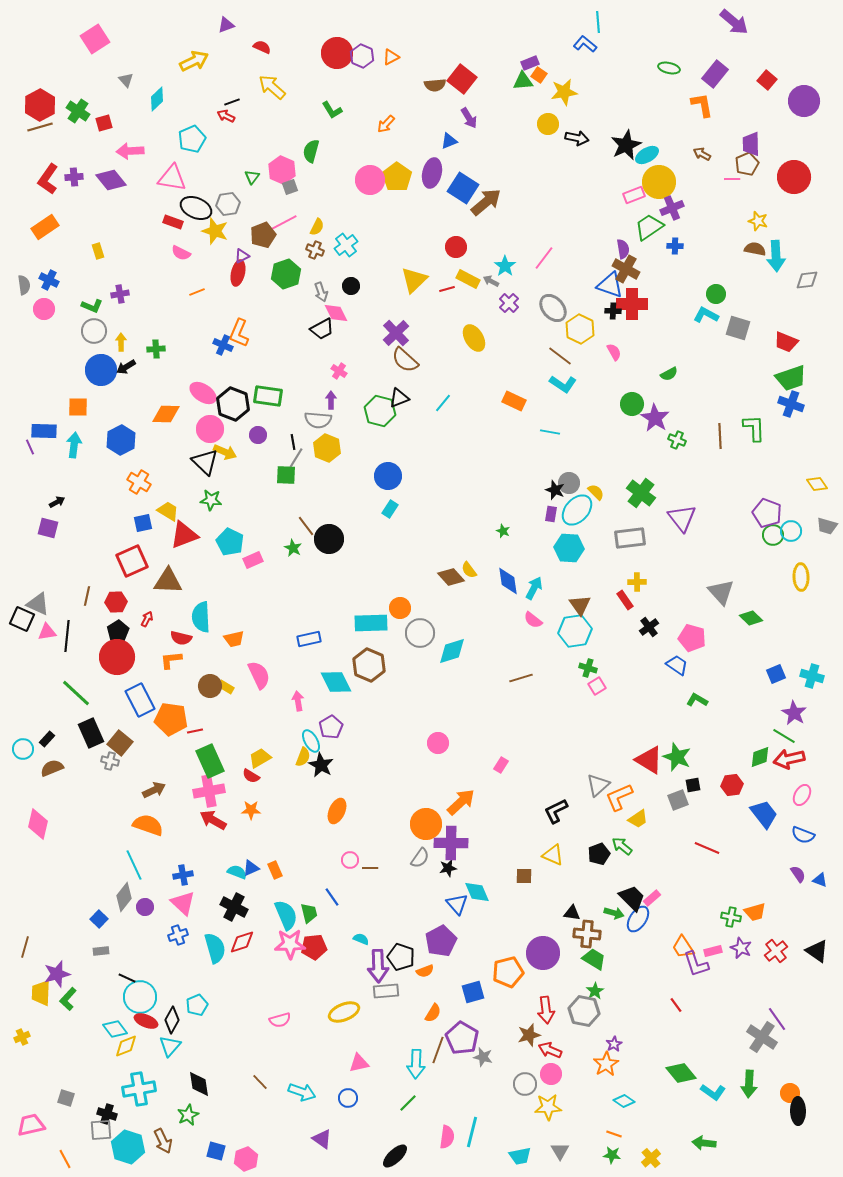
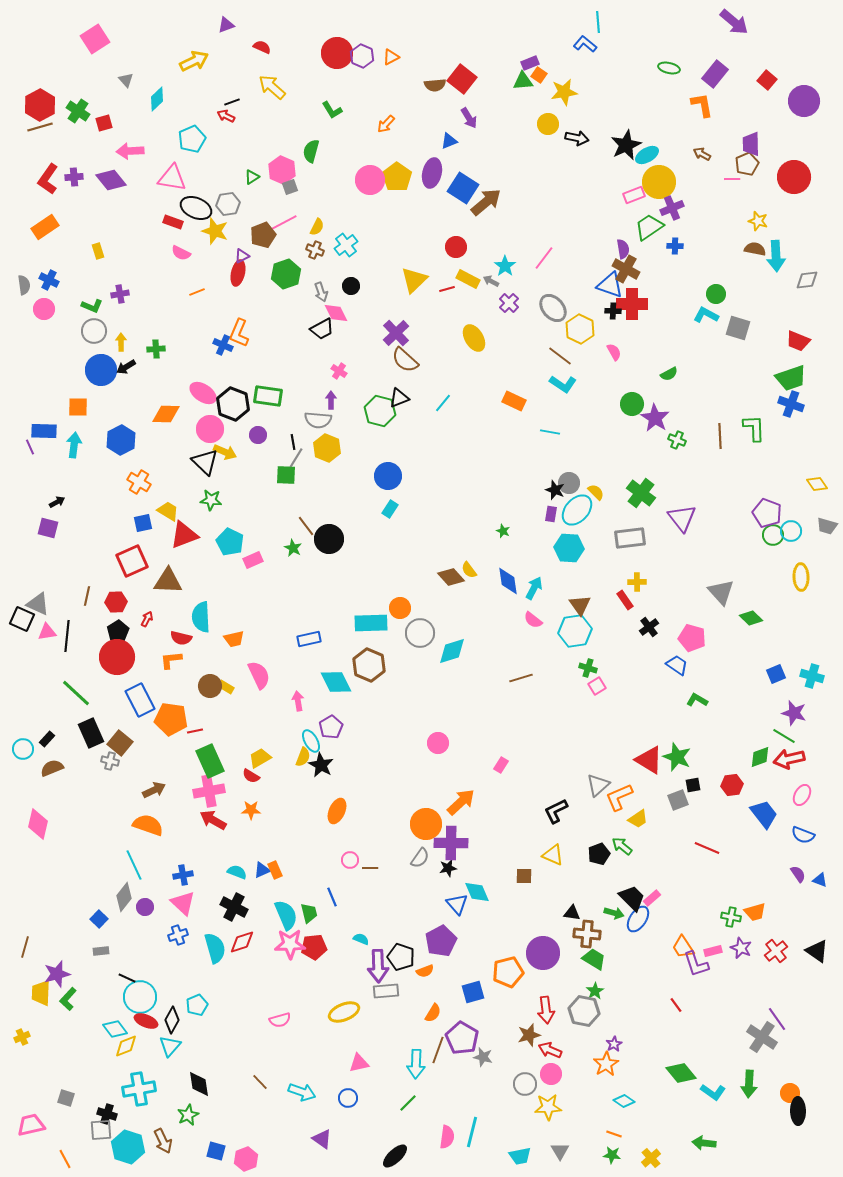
green triangle at (252, 177): rotated 21 degrees clockwise
red trapezoid at (786, 342): moved 12 px right, 1 px up
purple star at (794, 713): rotated 15 degrees counterclockwise
blue triangle at (251, 868): moved 11 px right, 2 px down
blue line at (332, 897): rotated 12 degrees clockwise
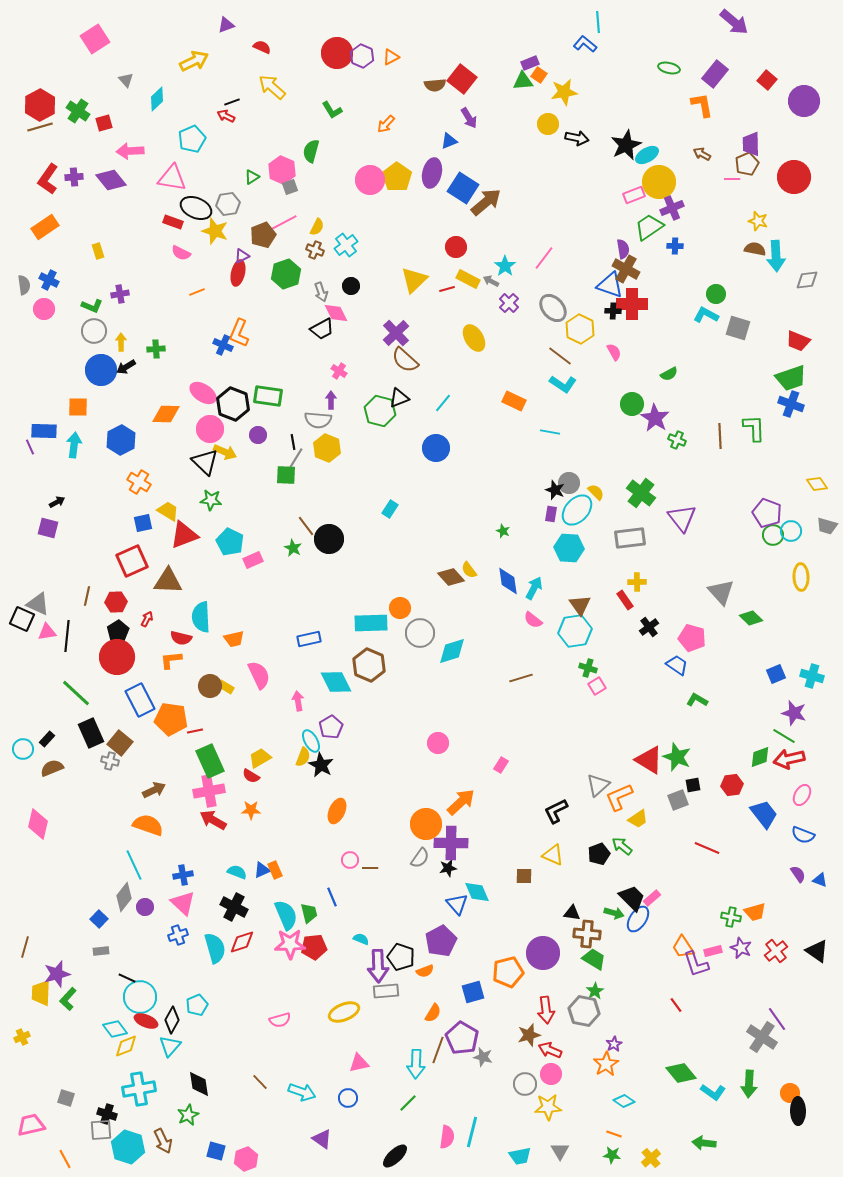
blue circle at (388, 476): moved 48 px right, 28 px up
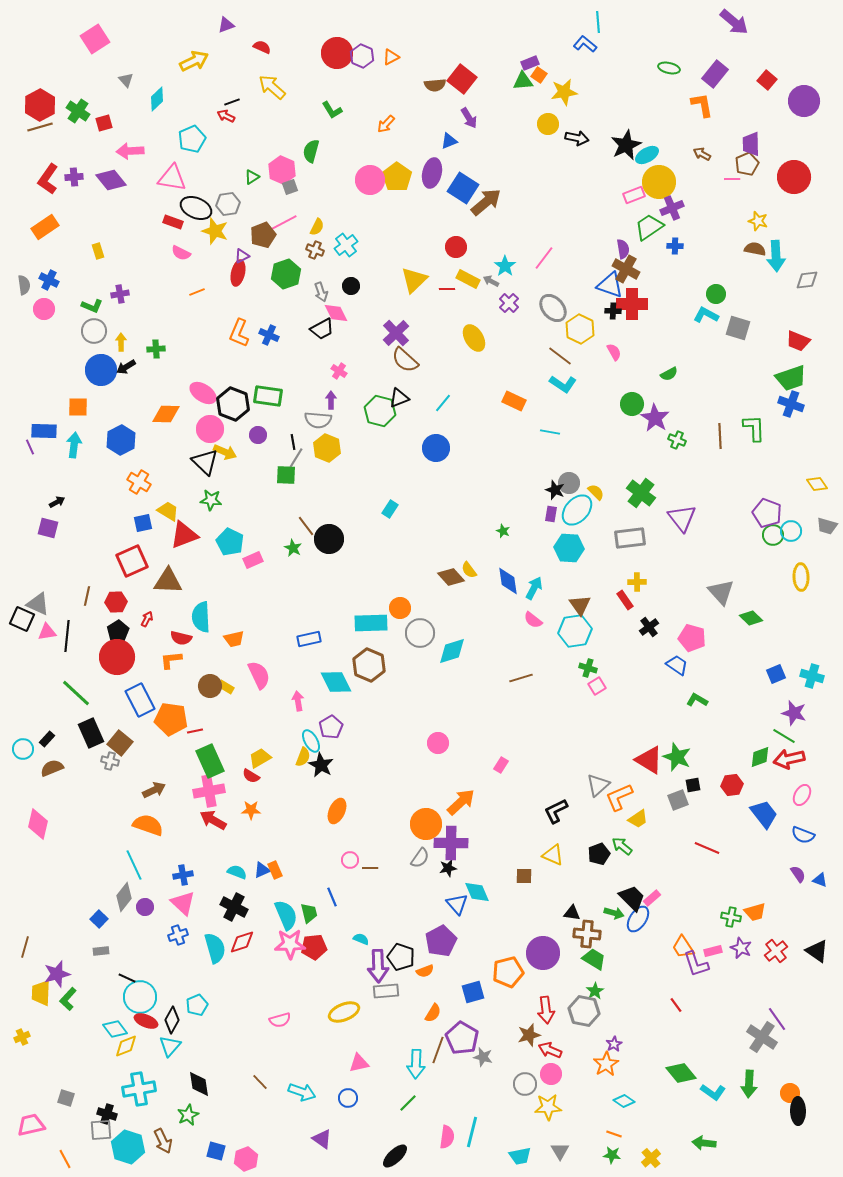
red line at (447, 289): rotated 14 degrees clockwise
blue cross at (223, 345): moved 46 px right, 10 px up
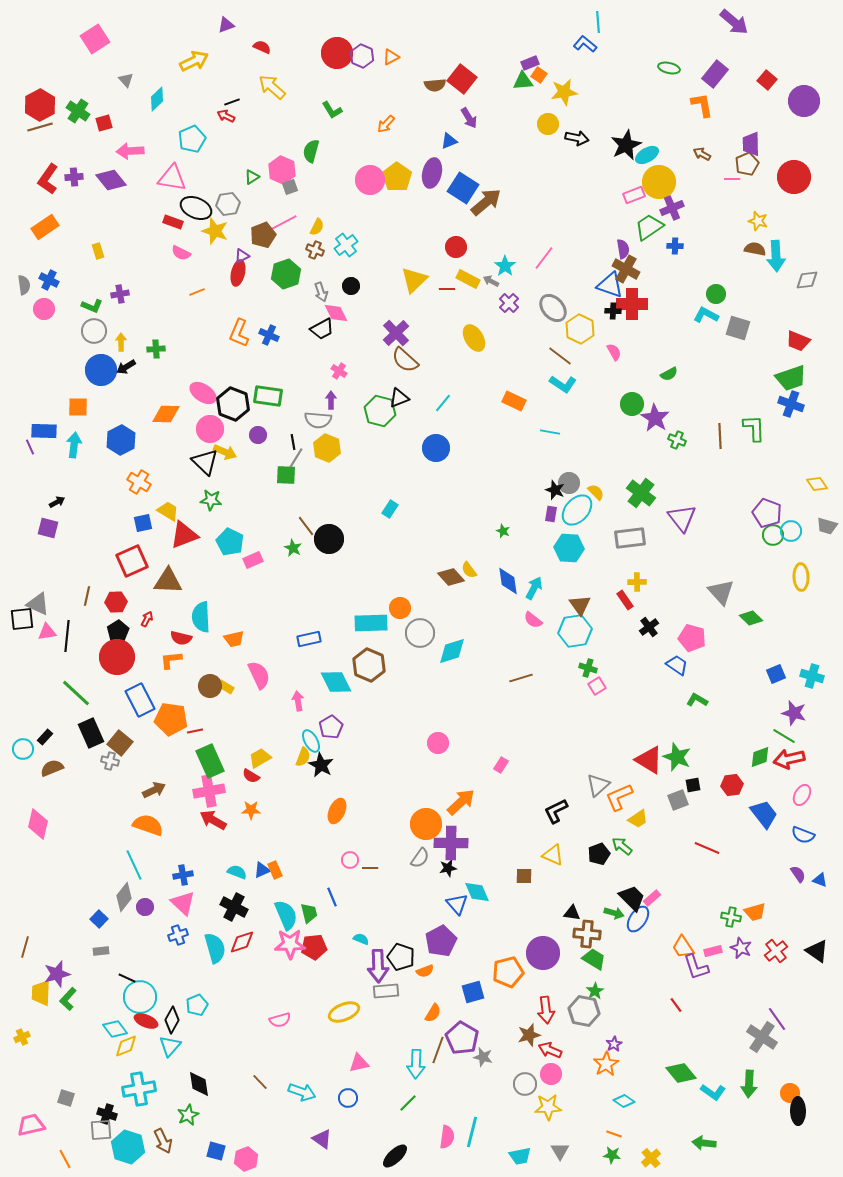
black square at (22, 619): rotated 30 degrees counterclockwise
black rectangle at (47, 739): moved 2 px left, 2 px up
purple L-shape at (696, 964): moved 3 px down
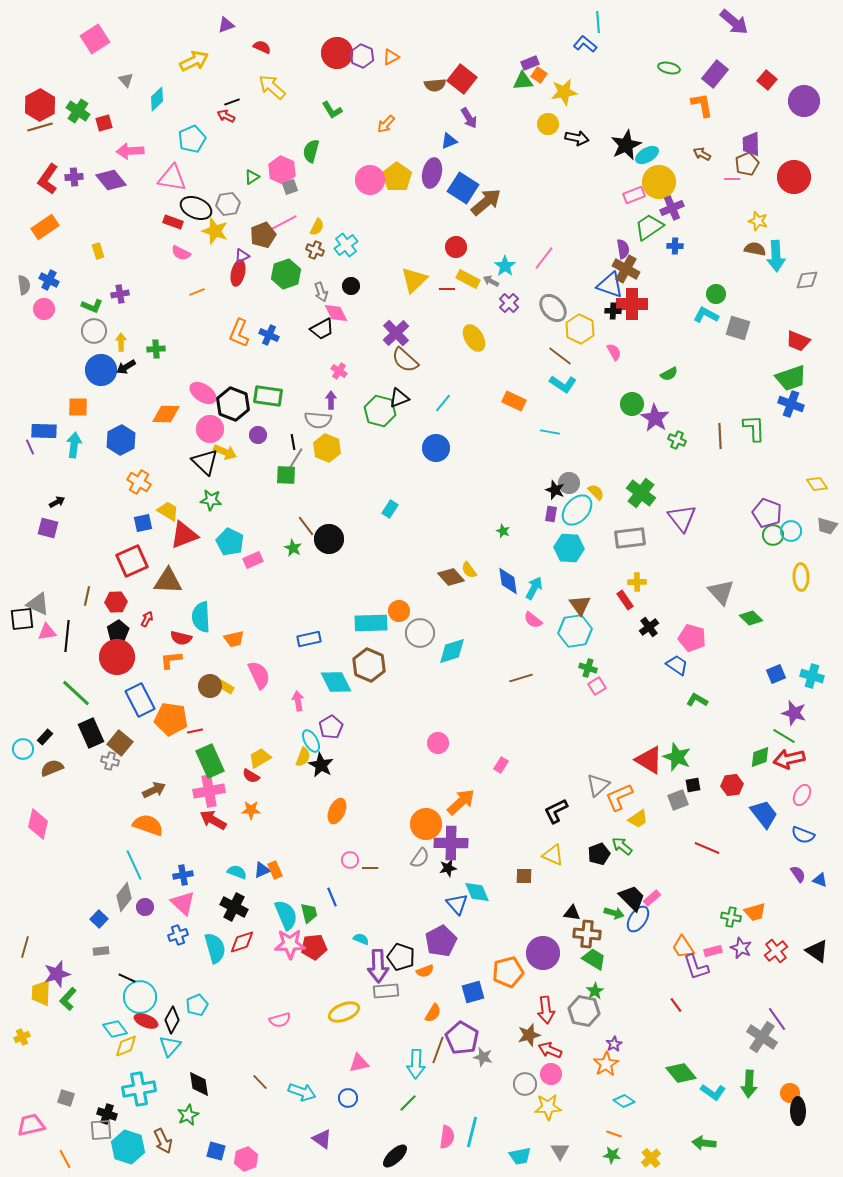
orange circle at (400, 608): moved 1 px left, 3 px down
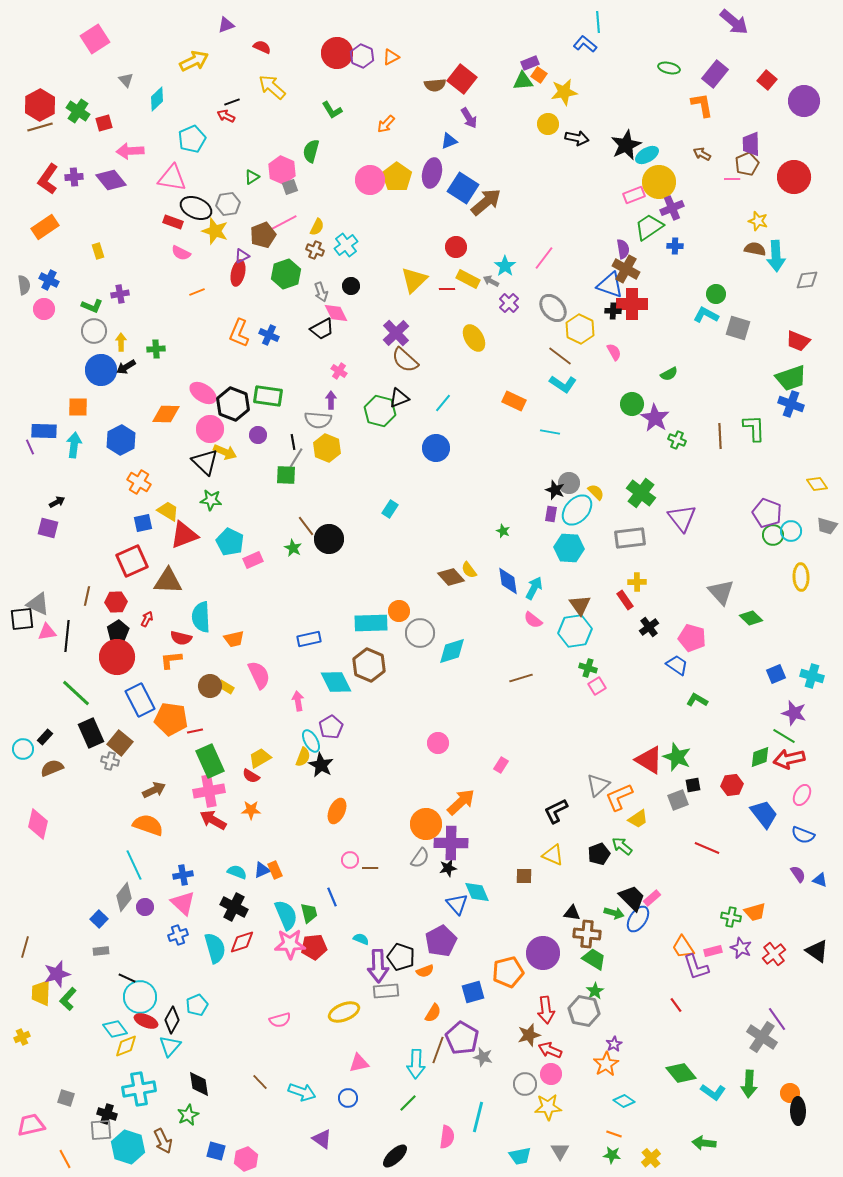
red cross at (776, 951): moved 2 px left, 3 px down
cyan line at (472, 1132): moved 6 px right, 15 px up
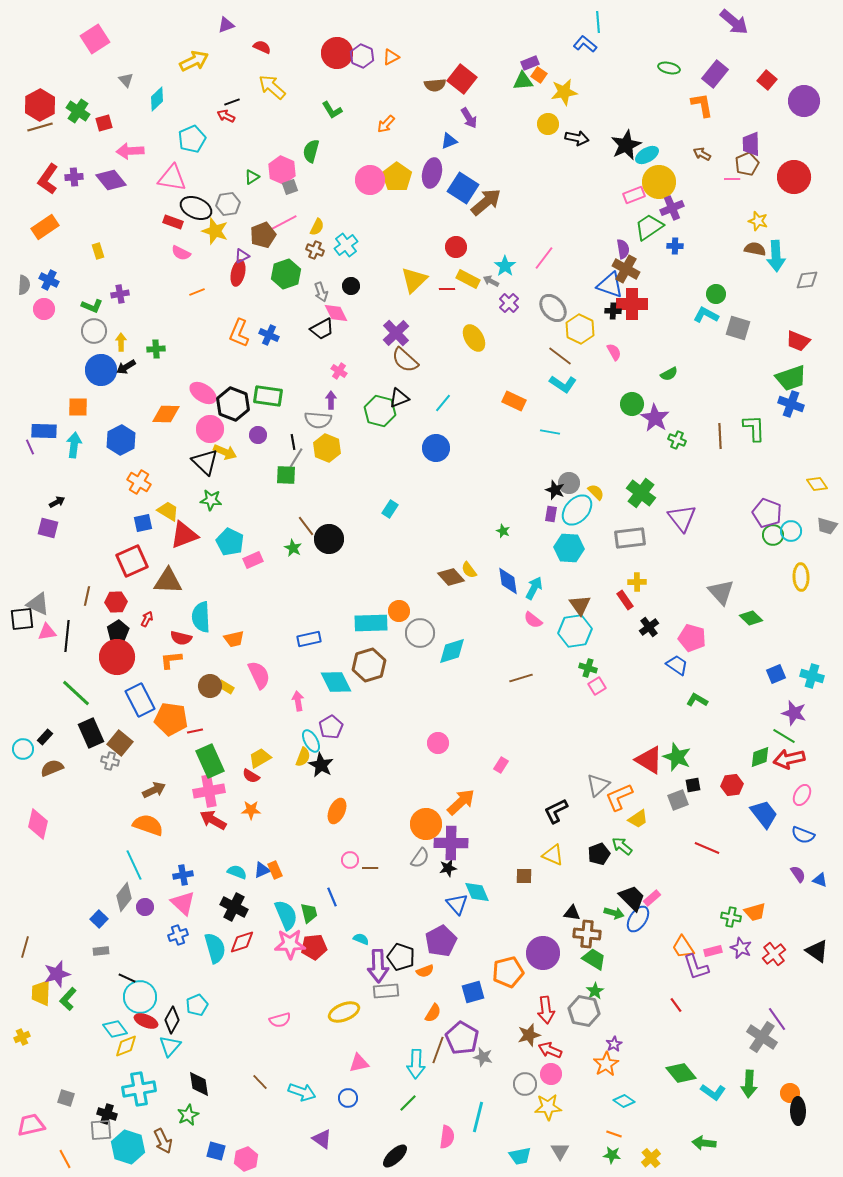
gray semicircle at (24, 285): rotated 12 degrees clockwise
brown hexagon at (369, 665): rotated 20 degrees clockwise
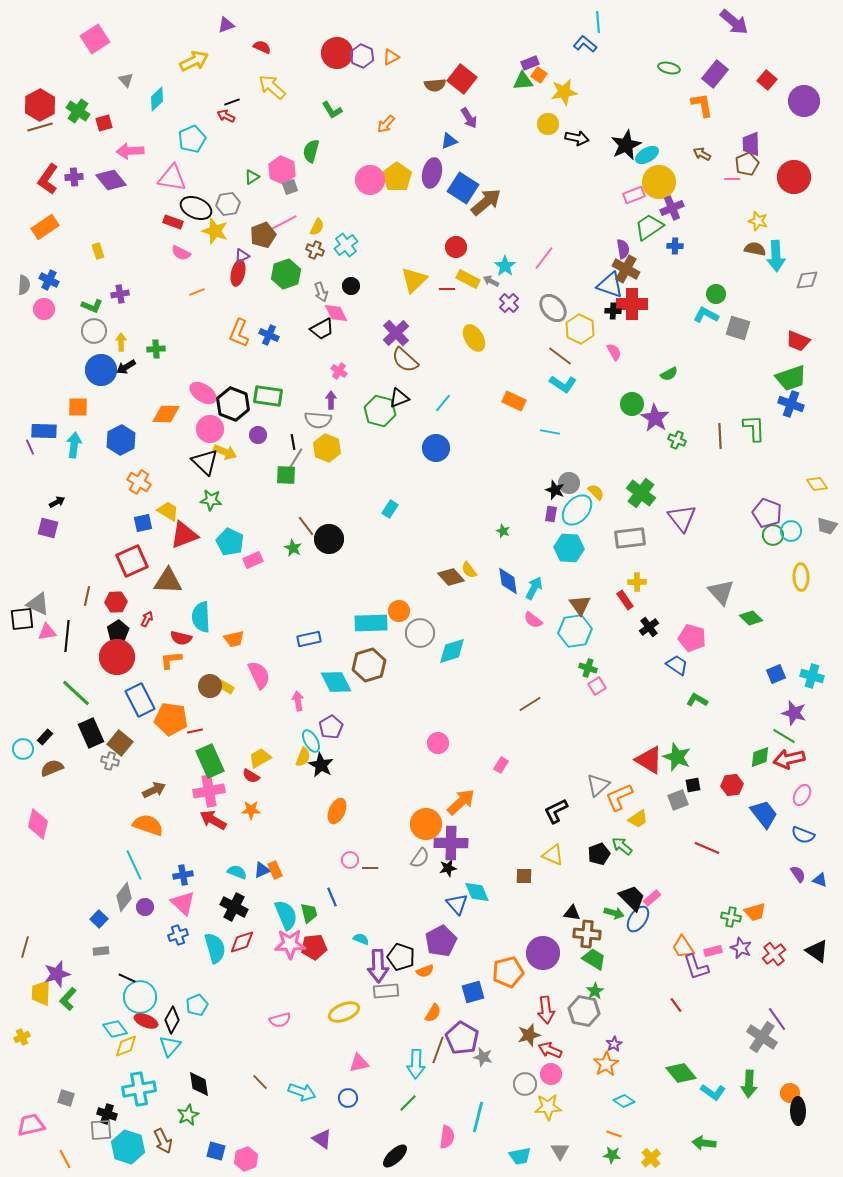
brown line at (521, 678): moved 9 px right, 26 px down; rotated 15 degrees counterclockwise
